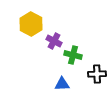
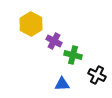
black cross: moved 1 px down; rotated 30 degrees clockwise
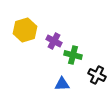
yellow hexagon: moved 6 px left, 6 px down; rotated 15 degrees clockwise
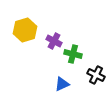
green cross: moved 1 px up
black cross: moved 1 px left
blue triangle: rotated 21 degrees counterclockwise
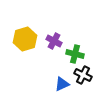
yellow hexagon: moved 9 px down
green cross: moved 2 px right
black cross: moved 13 px left
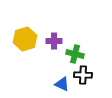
purple cross: rotated 28 degrees counterclockwise
black cross: rotated 24 degrees counterclockwise
blue triangle: rotated 49 degrees clockwise
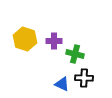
yellow hexagon: rotated 25 degrees counterclockwise
black cross: moved 1 px right, 3 px down
